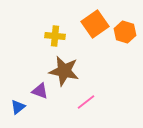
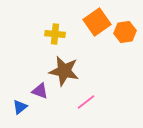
orange square: moved 2 px right, 2 px up
orange hexagon: rotated 25 degrees counterclockwise
yellow cross: moved 2 px up
blue triangle: moved 2 px right
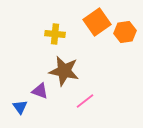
pink line: moved 1 px left, 1 px up
blue triangle: rotated 28 degrees counterclockwise
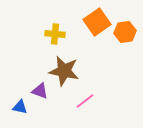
blue triangle: rotated 42 degrees counterclockwise
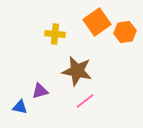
brown star: moved 13 px right
purple triangle: rotated 36 degrees counterclockwise
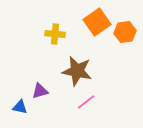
pink line: moved 1 px right, 1 px down
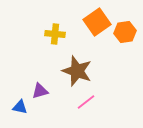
brown star: rotated 8 degrees clockwise
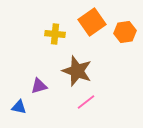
orange square: moved 5 px left
purple triangle: moved 1 px left, 5 px up
blue triangle: moved 1 px left
